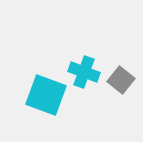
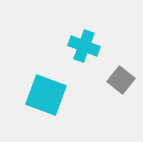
cyan cross: moved 26 px up
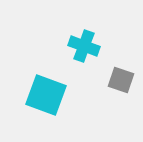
gray square: rotated 20 degrees counterclockwise
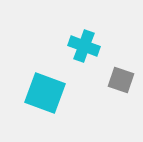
cyan square: moved 1 px left, 2 px up
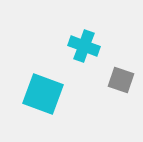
cyan square: moved 2 px left, 1 px down
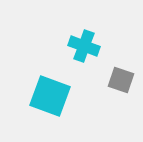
cyan square: moved 7 px right, 2 px down
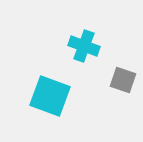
gray square: moved 2 px right
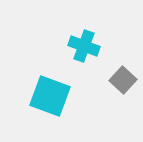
gray square: rotated 24 degrees clockwise
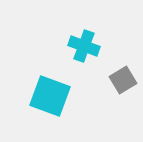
gray square: rotated 16 degrees clockwise
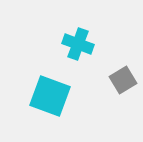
cyan cross: moved 6 px left, 2 px up
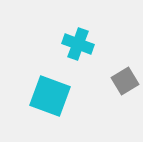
gray square: moved 2 px right, 1 px down
